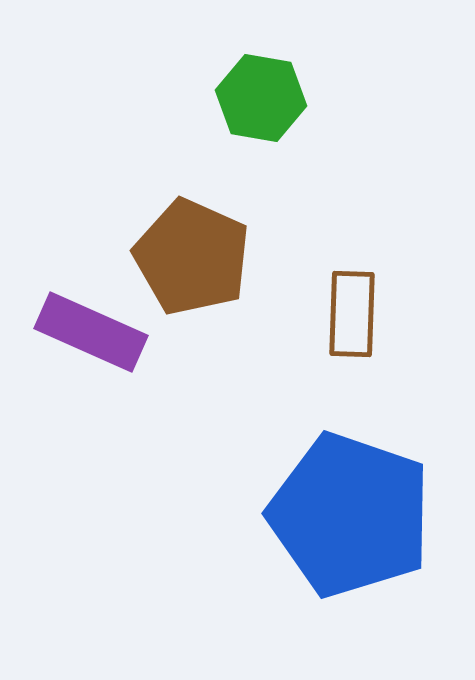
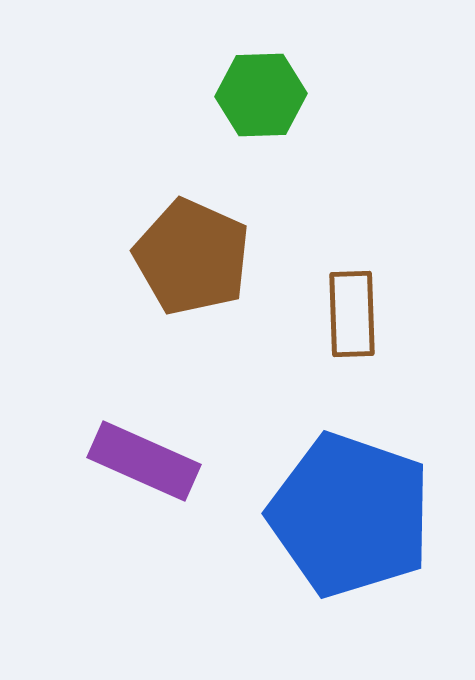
green hexagon: moved 3 px up; rotated 12 degrees counterclockwise
brown rectangle: rotated 4 degrees counterclockwise
purple rectangle: moved 53 px right, 129 px down
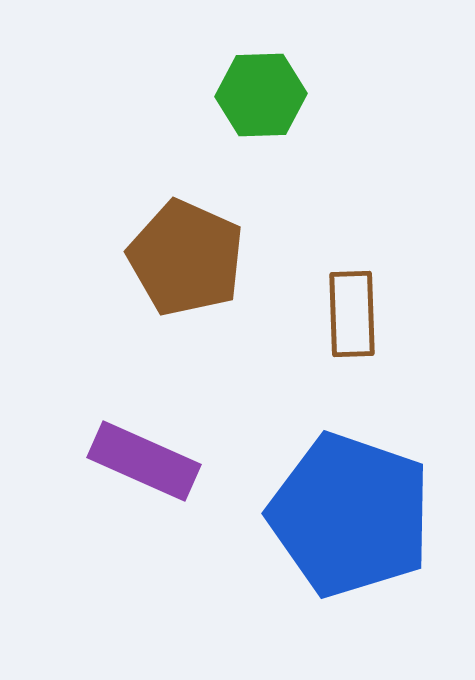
brown pentagon: moved 6 px left, 1 px down
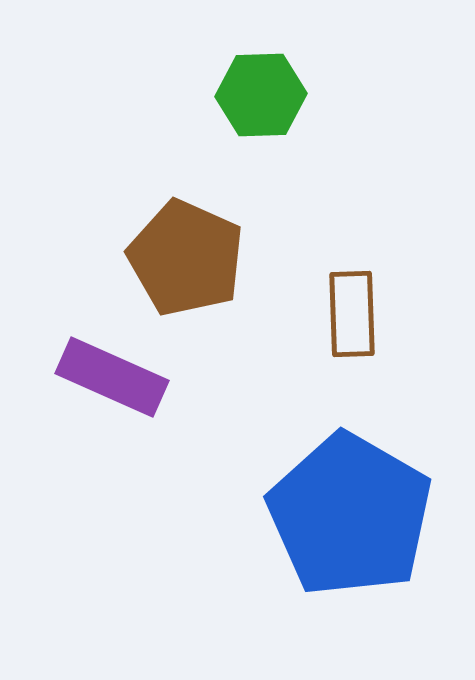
purple rectangle: moved 32 px left, 84 px up
blue pentagon: rotated 11 degrees clockwise
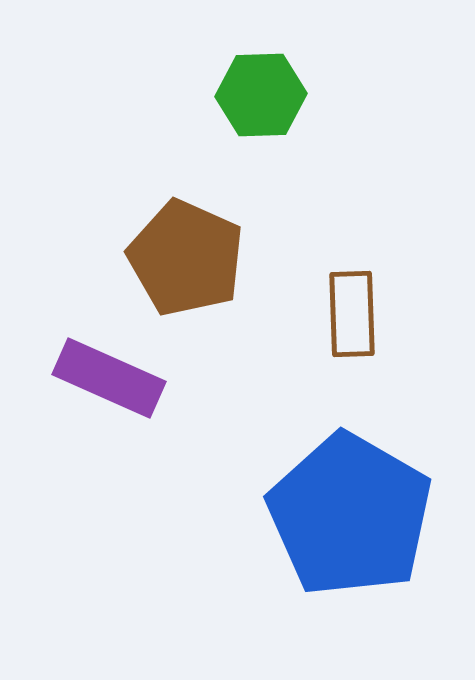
purple rectangle: moved 3 px left, 1 px down
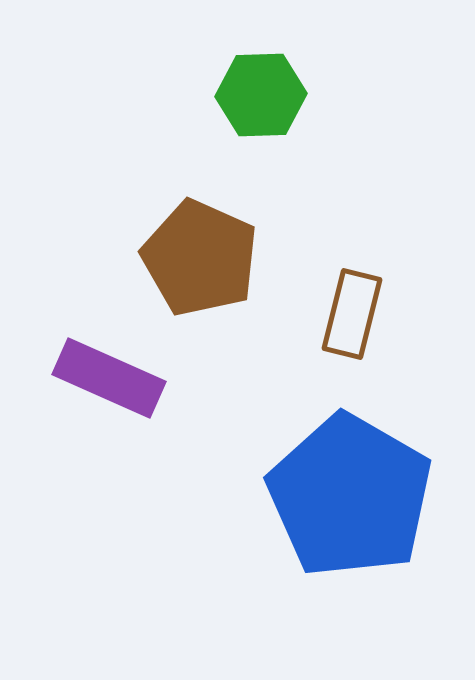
brown pentagon: moved 14 px right
brown rectangle: rotated 16 degrees clockwise
blue pentagon: moved 19 px up
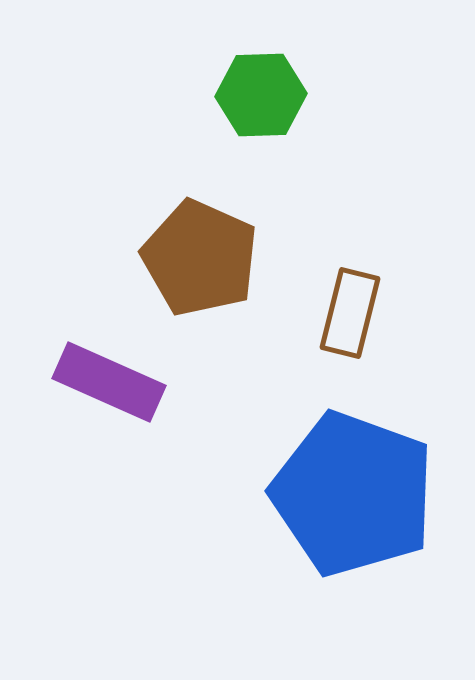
brown rectangle: moved 2 px left, 1 px up
purple rectangle: moved 4 px down
blue pentagon: moved 3 px right, 2 px up; rotated 10 degrees counterclockwise
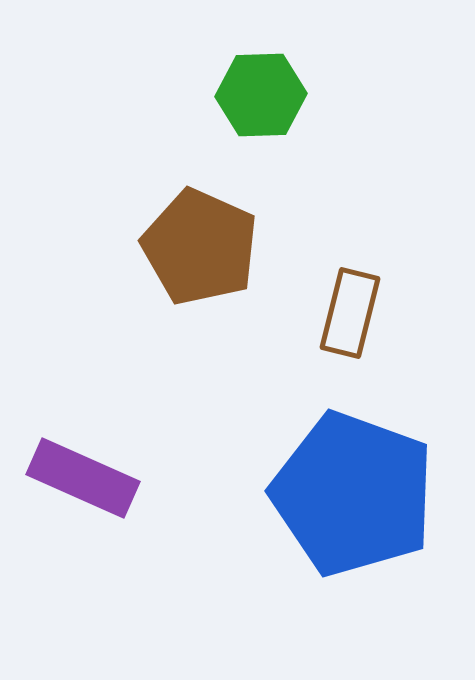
brown pentagon: moved 11 px up
purple rectangle: moved 26 px left, 96 px down
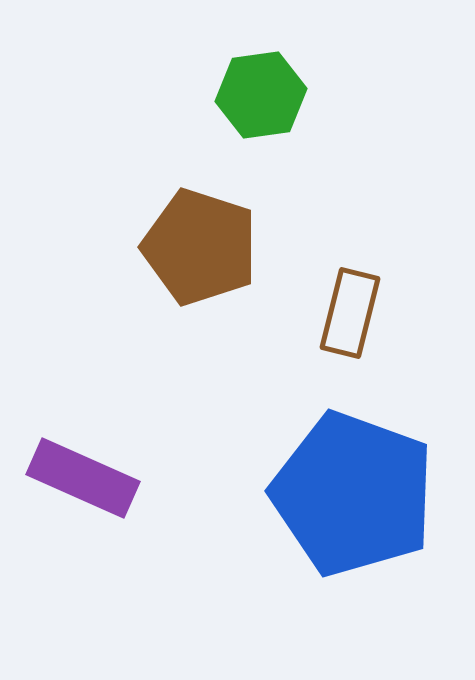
green hexagon: rotated 6 degrees counterclockwise
brown pentagon: rotated 6 degrees counterclockwise
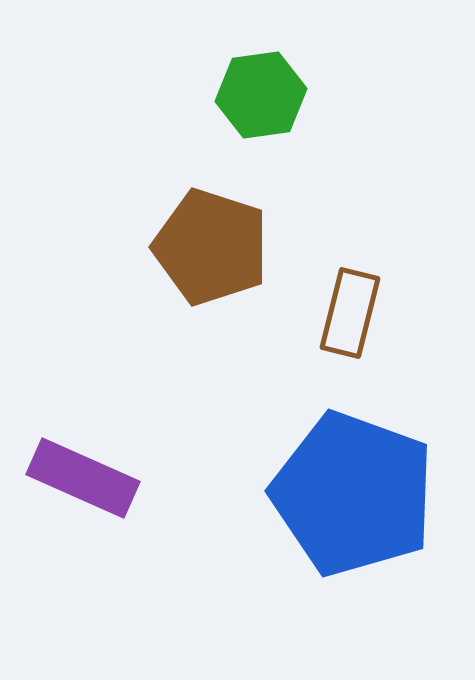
brown pentagon: moved 11 px right
